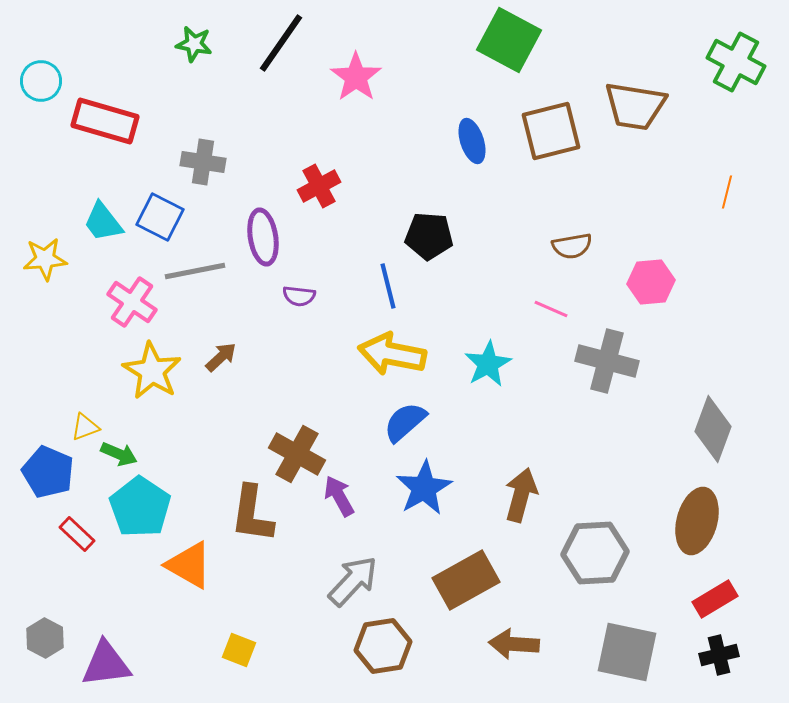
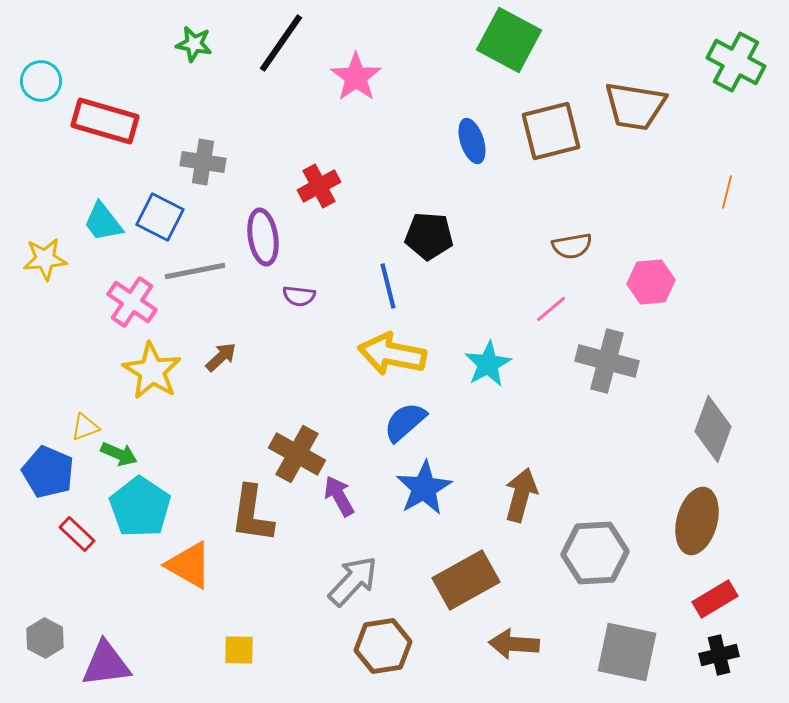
pink line at (551, 309): rotated 64 degrees counterclockwise
yellow square at (239, 650): rotated 20 degrees counterclockwise
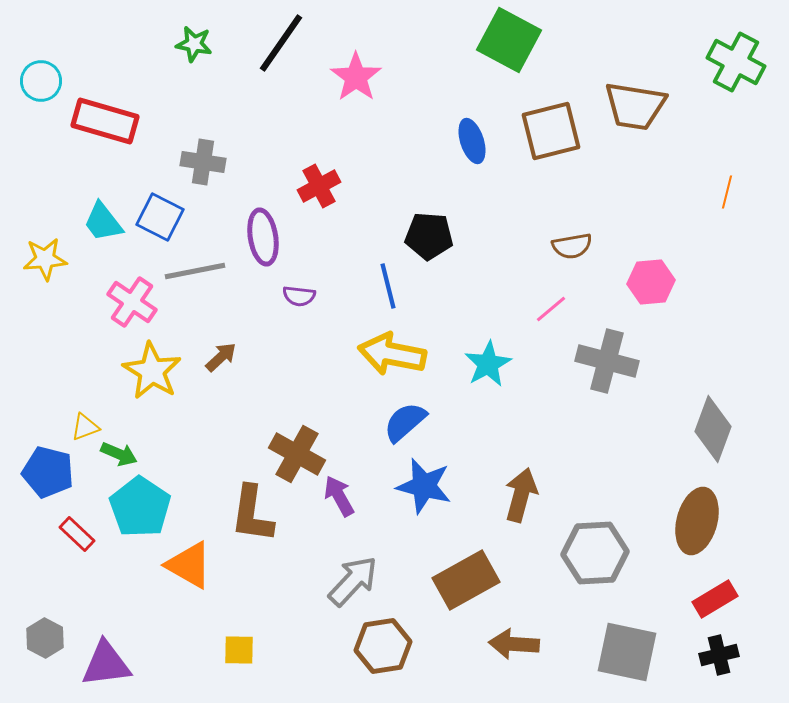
blue pentagon at (48, 472): rotated 9 degrees counterclockwise
blue star at (424, 488): moved 2 px up; rotated 28 degrees counterclockwise
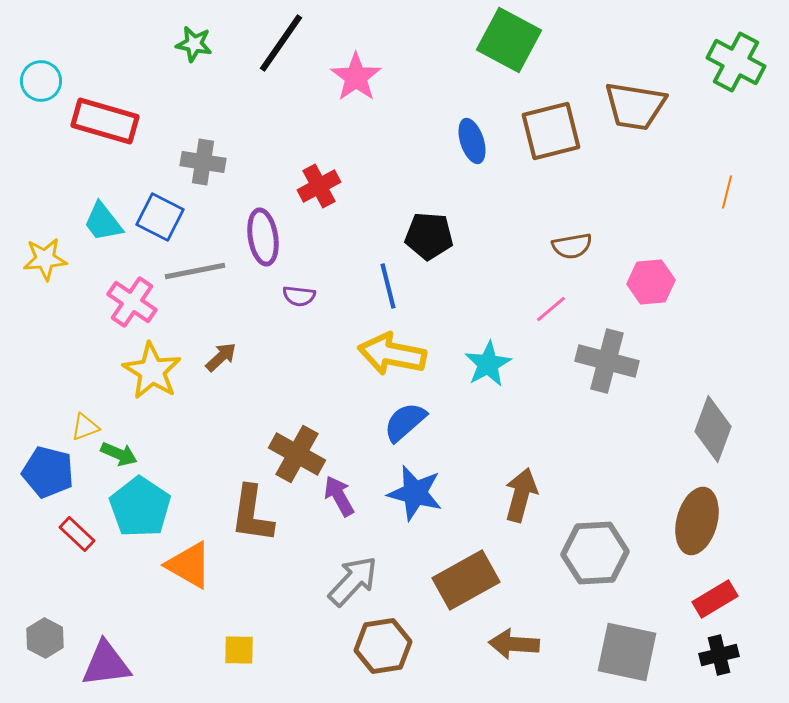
blue star at (424, 486): moved 9 px left, 7 px down
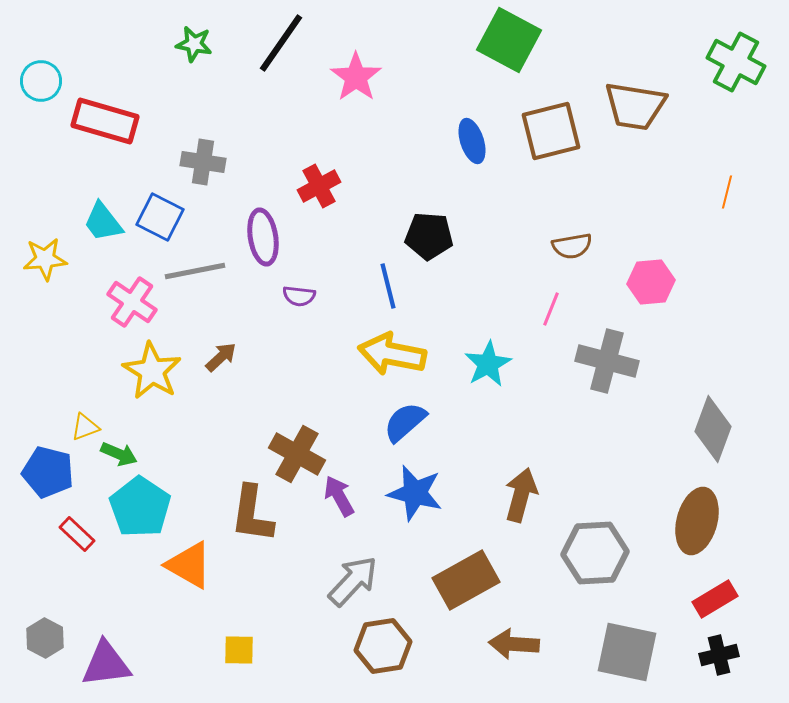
pink line at (551, 309): rotated 28 degrees counterclockwise
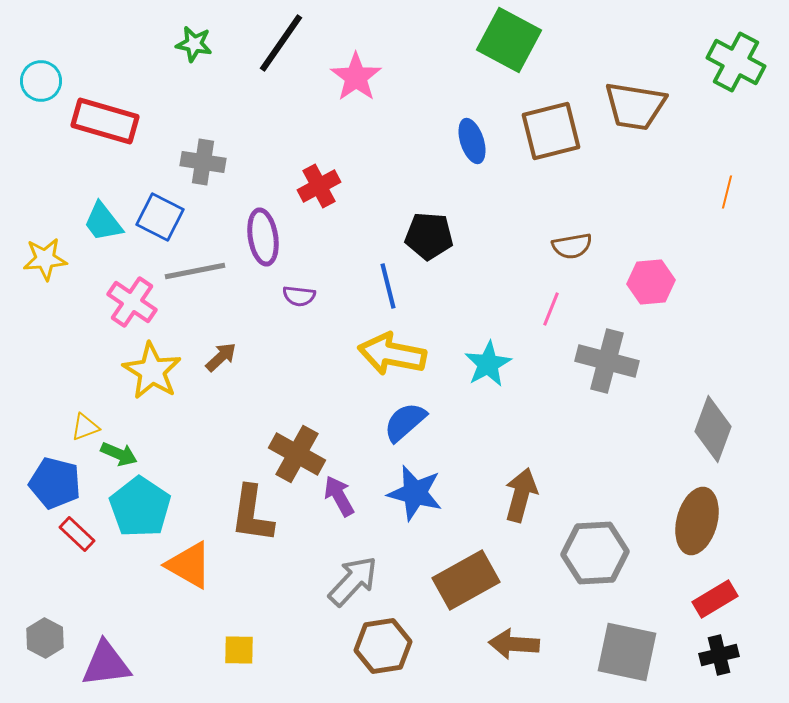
blue pentagon at (48, 472): moved 7 px right, 11 px down
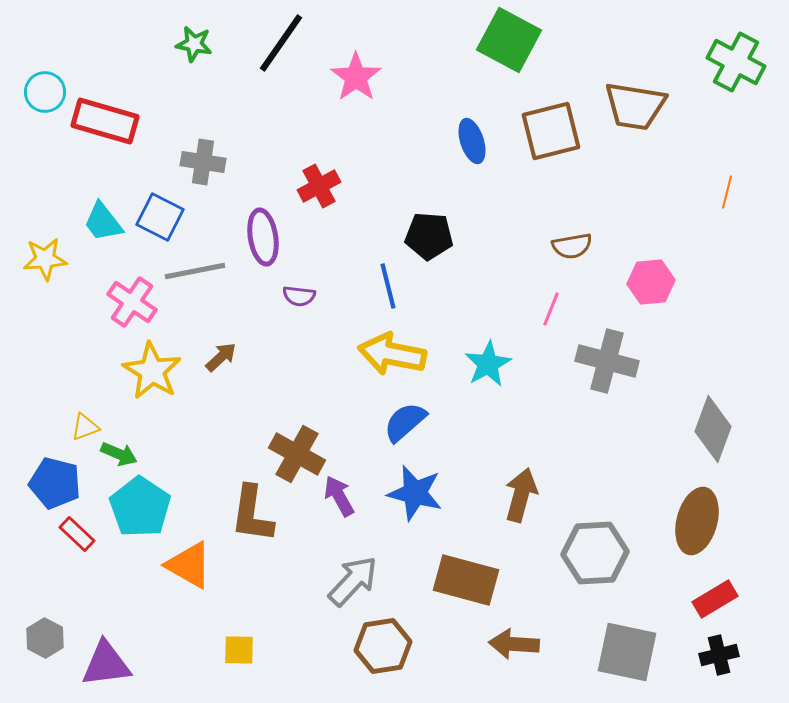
cyan circle at (41, 81): moved 4 px right, 11 px down
brown rectangle at (466, 580): rotated 44 degrees clockwise
